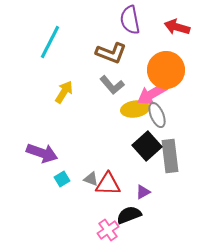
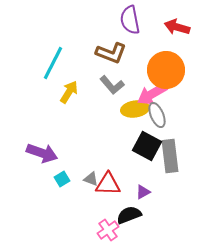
cyan line: moved 3 px right, 21 px down
yellow arrow: moved 5 px right
black square: rotated 20 degrees counterclockwise
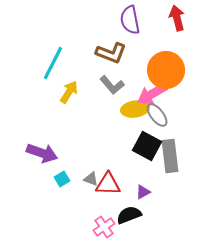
red arrow: moved 9 px up; rotated 60 degrees clockwise
gray ellipse: rotated 15 degrees counterclockwise
pink cross: moved 4 px left, 3 px up
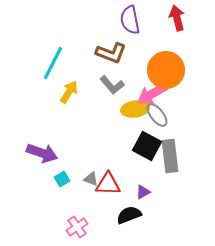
pink cross: moved 27 px left
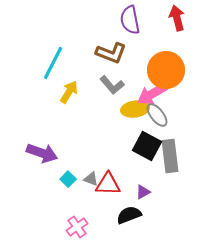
cyan square: moved 6 px right; rotated 14 degrees counterclockwise
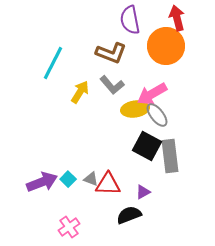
orange circle: moved 24 px up
yellow arrow: moved 11 px right
purple arrow: moved 29 px down; rotated 40 degrees counterclockwise
pink cross: moved 8 px left
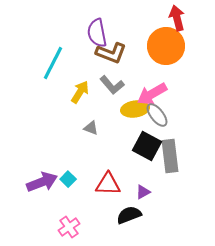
purple semicircle: moved 33 px left, 13 px down
gray triangle: moved 51 px up
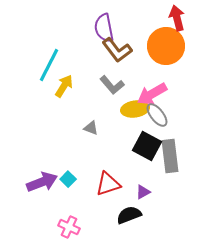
purple semicircle: moved 7 px right, 5 px up
brown L-shape: moved 6 px right, 3 px up; rotated 32 degrees clockwise
cyan line: moved 4 px left, 2 px down
yellow arrow: moved 16 px left, 6 px up
red triangle: rotated 20 degrees counterclockwise
pink cross: rotated 30 degrees counterclockwise
